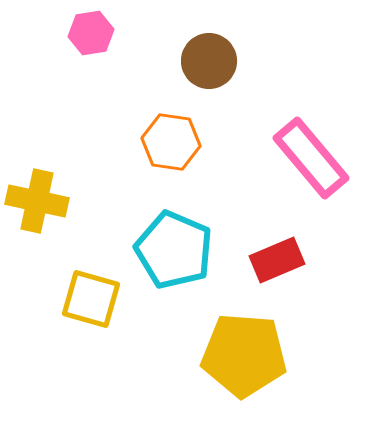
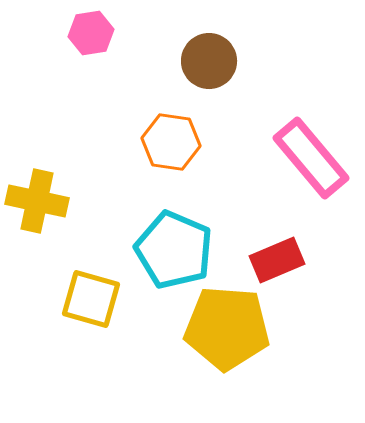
yellow pentagon: moved 17 px left, 27 px up
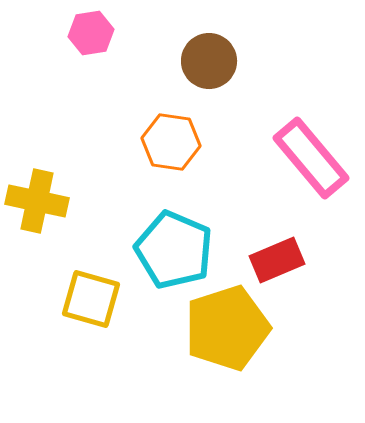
yellow pentagon: rotated 22 degrees counterclockwise
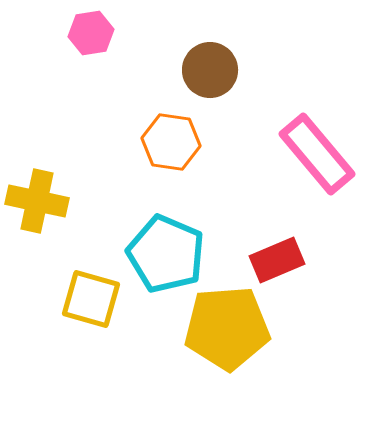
brown circle: moved 1 px right, 9 px down
pink rectangle: moved 6 px right, 4 px up
cyan pentagon: moved 8 px left, 4 px down
yellow pentagon: rotated 14 degrees clockwise
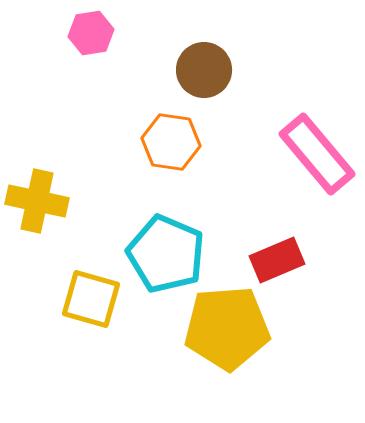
brown circle: moved 6 px left
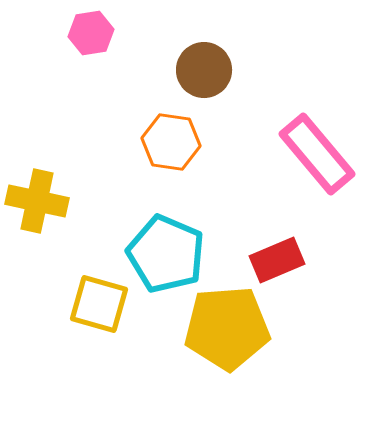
yellow square: moved 8 px right, 5 px down
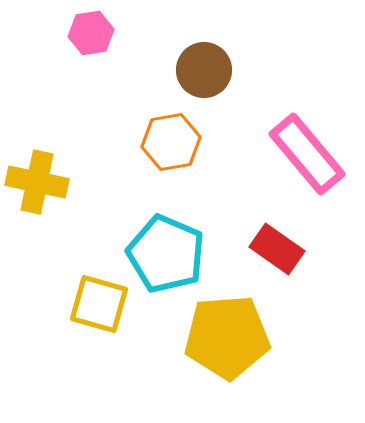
orange hexagon: rotated 18 degrees counterclockwise
pink rectangle: moved 10 px left
yellow cross: moved 19 px up
red rectangle: moved 11 px up; rotated 58 degrees clockwise
yellow pentagon: moved 9 px down
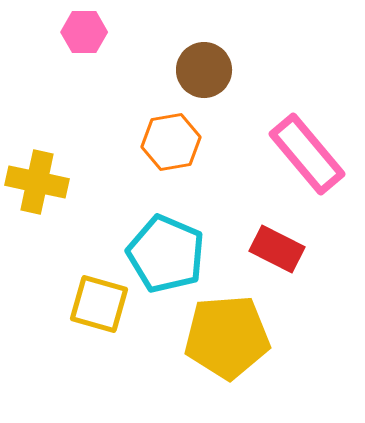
pink hexagon: moved 7 px left, 1 px up; rotated 9 degrees clockwise
red rectangle: rotated 8 degrees counterclockwise
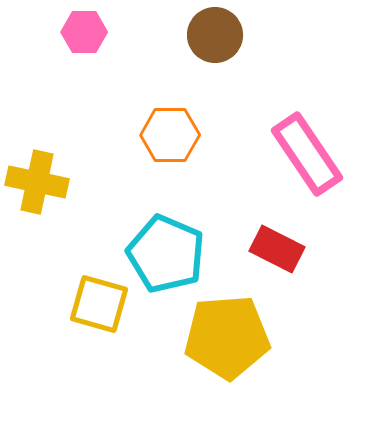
brown circle: moved 11 px right, 35 px up
orange hexagon: moved 1 px left, 7 px up; rotated 10 degrees clockwise
pink rectangle: rotated 6 degrees clockwise
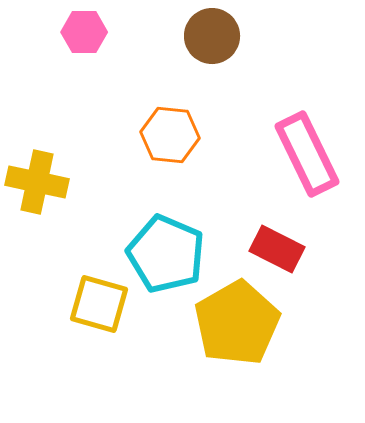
brown circle: moved 3 px left, 1 px down
orange hexagon: rotated 6 degrees clockwise
pink rectangle: rotated 8 degrees clockwise
yellow pentagon: moved 10 px right, 14 px up; rotated 26 degrees counterclockwise
